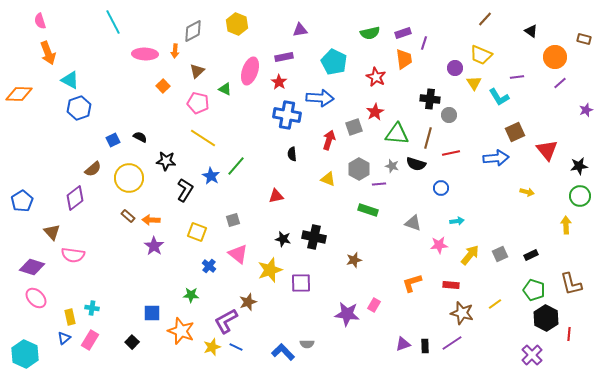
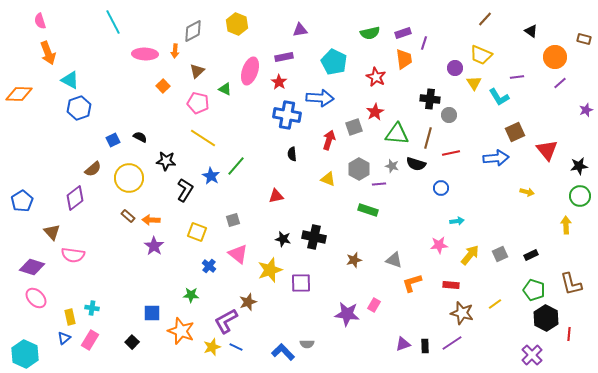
gray triangle at (413, 223): moved 19 px left, 37 px down
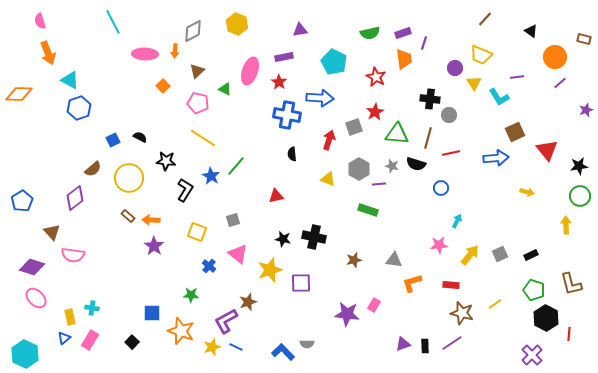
cyan arrow at (457, 221): rotated 56 degrees counterclockwise
gray triangle at (394, 260): rotated 12 degrees counterclockwise
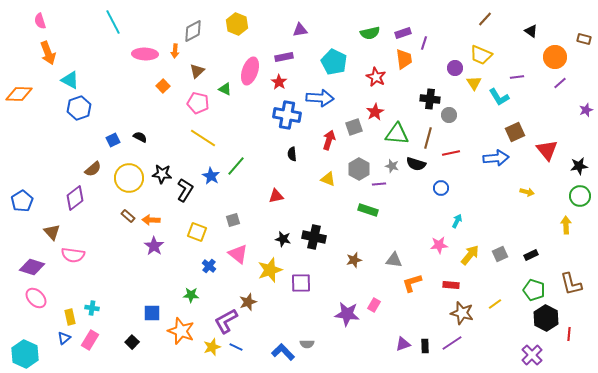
black star at (166, 161): moved 4 px left, 13 px down
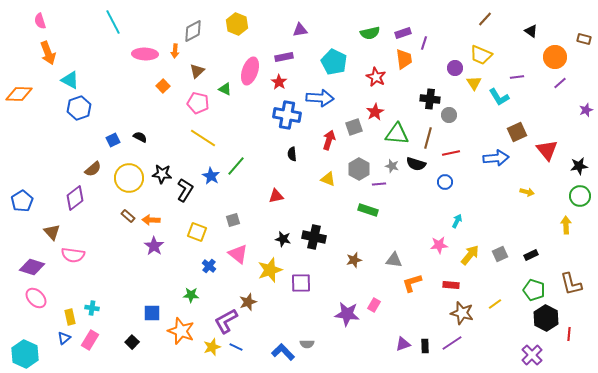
brown square at (515, 132): moved 2 px right
blue circle at (441, 188): moved 4 px right, 6 px up
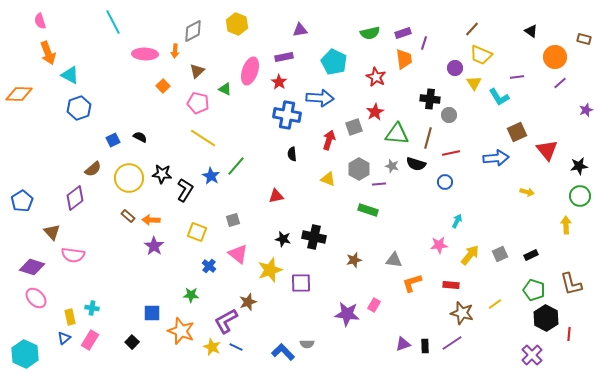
brown line at (485, 19): moved 13 px left, 10 px down
cyan triangle at (70, 80): moved 5 px up
yellow star at (212, 347): rotated 30 degrees counterclockwise
